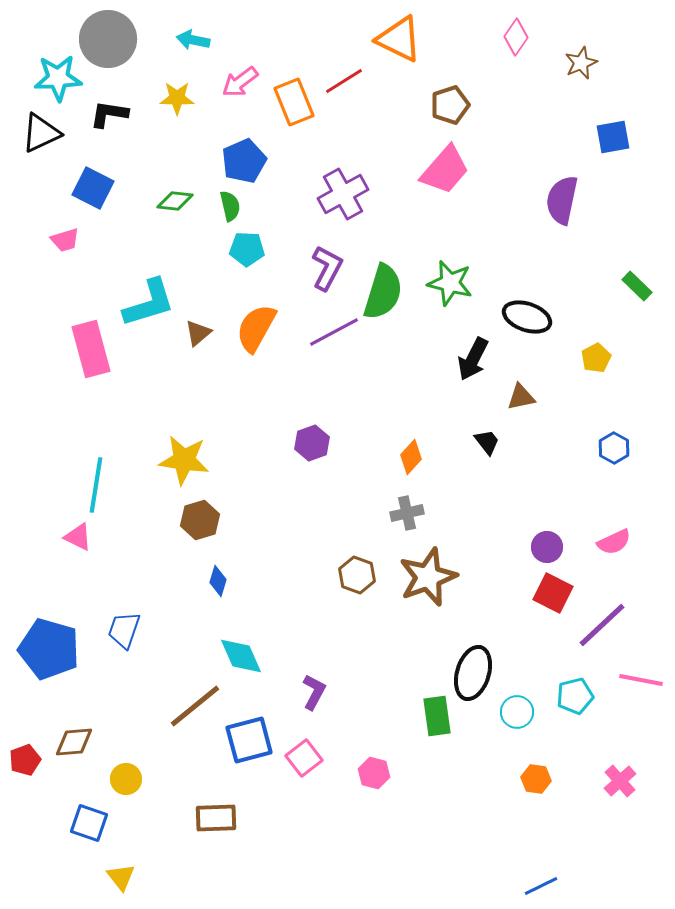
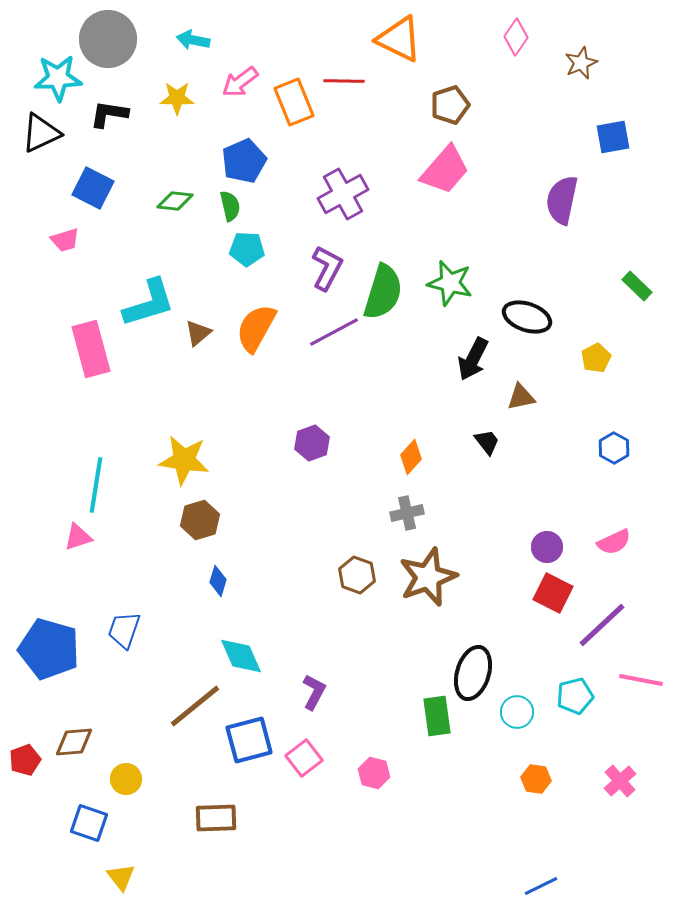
red line at (344, 81): rotated 33 degrees clockwise
pink triangle at (78, 537): rotated 44 degrees counterclockwise
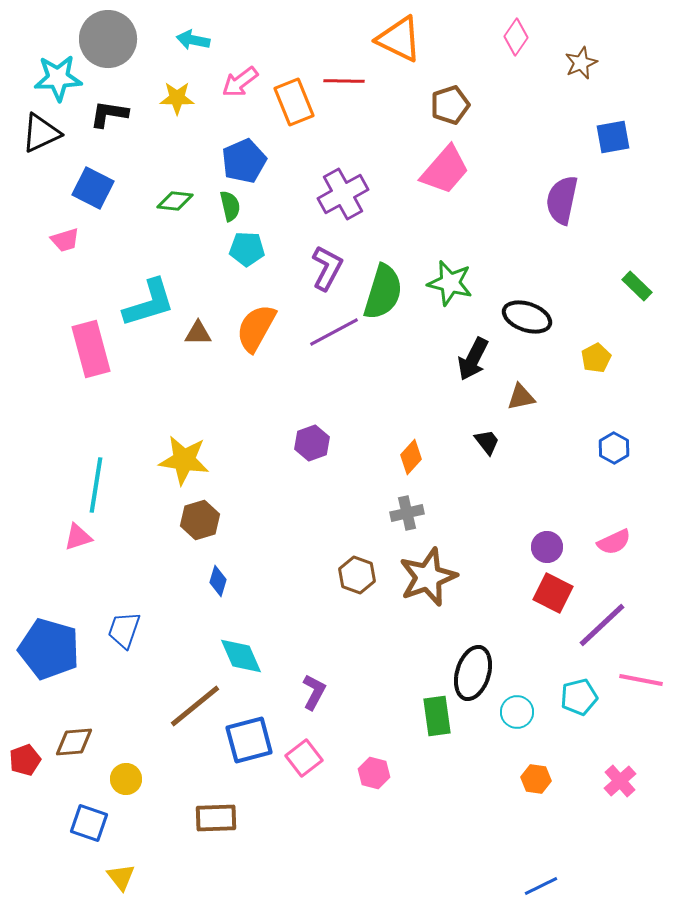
brown triangle at (198, 333): rotated 40 degrees clockwise
cyan pentagon at (575, 696): moved 4 px right, 1 px down
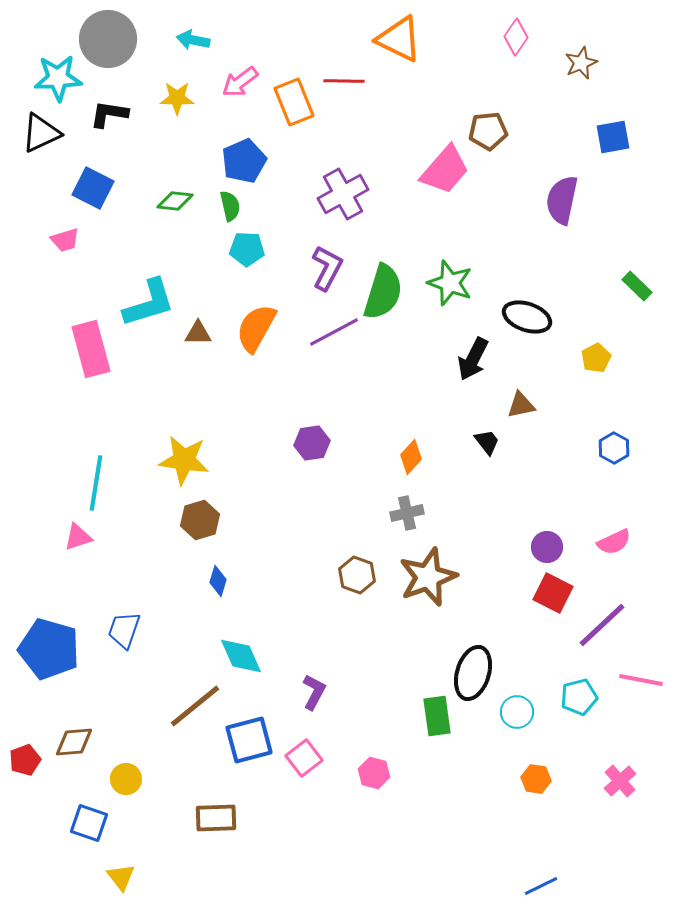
brown pentagon at (450, 105): moved 38 px right, 26 px down; rotated 12 degrees clockwise
green star at (450, 283): rotated 6 degrees clockwise
brown triangle at (521, 397): moved 8 px down
purple hexagon at (312, 443): rotated 12 degrees clockwise
cyan line at (96, 485): moved 2 px up
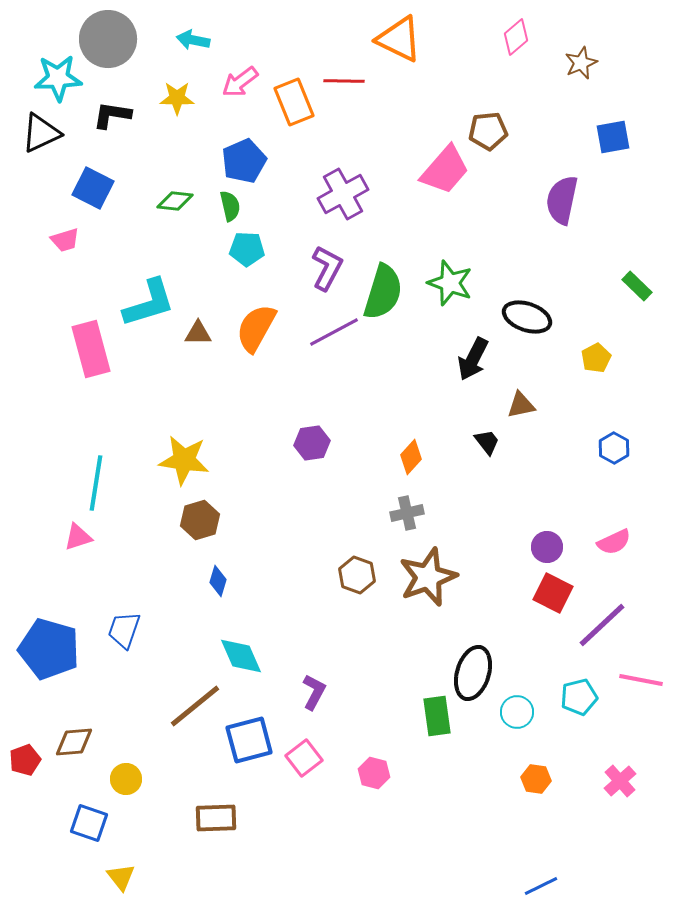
pink diamond at (516, 37): rotated 15 degrees clockwise
black L-shape at (109, 114): moved 3 px right, 1 px down
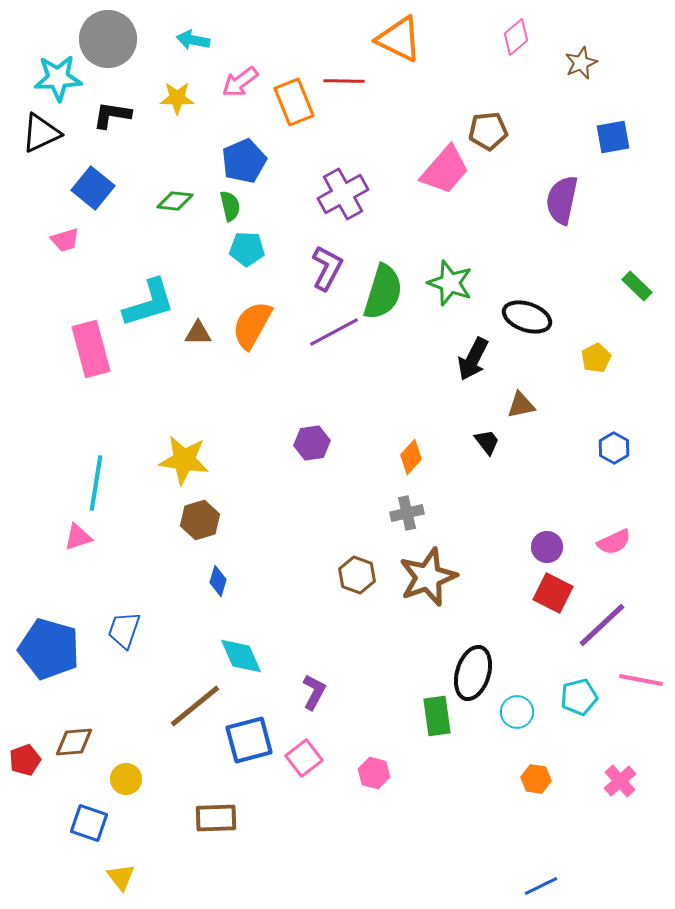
blue square at (93, 188): rotated 12 degrees clockwise
orange semicircle at (256, 328): moved 4 px left, 3 px up
